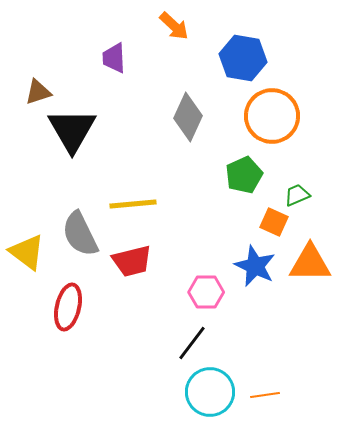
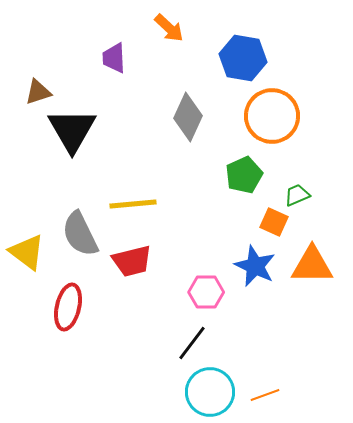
orange arrow: moved 5 px left, 2 px down
orange triangle: moved 2 px right, 2 px down
orange line: rotated 12 degrees counterclockwise
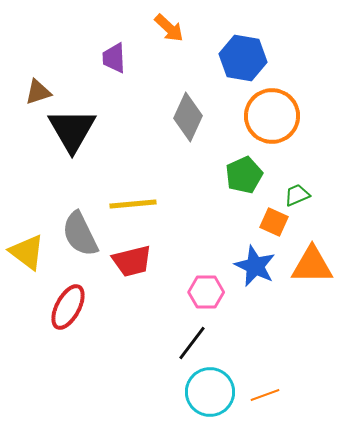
red ellipse: rotated 15 degrees clockwise
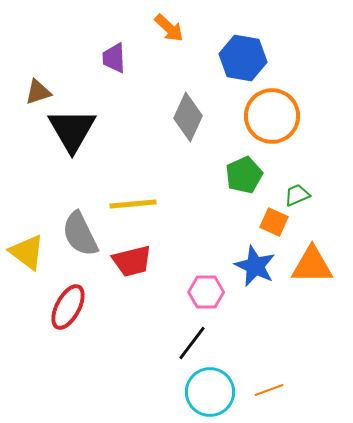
orange line: moved 4 px right, 5 px up
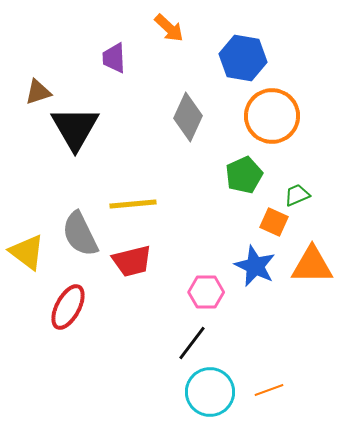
black triangle: moved 3 px right, 2 px up
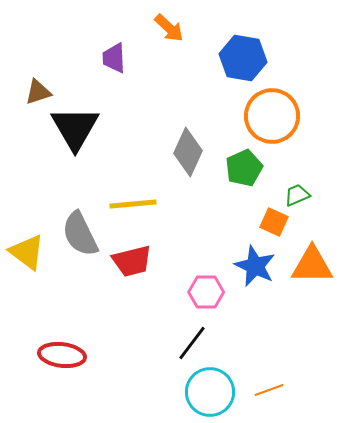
gray diamond: moved 35 px down
green pentagon: moved 7 px up
red ellipse: moved 6 px left, 48 px down; rotated 69 degrees clockwise
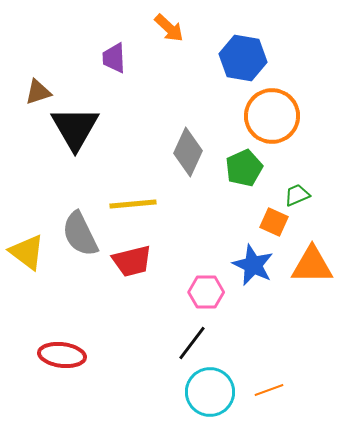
blue star: moved 2 px left, 1 px up
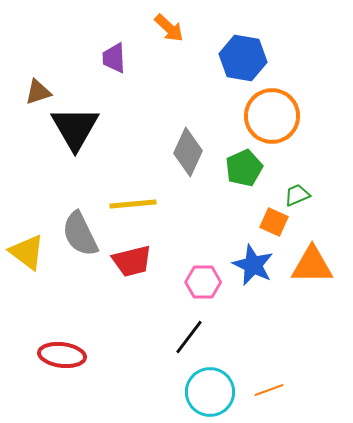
pink hexagon: moved 3 px left, 10 px up
black line: moved 3 px left, 6 px up
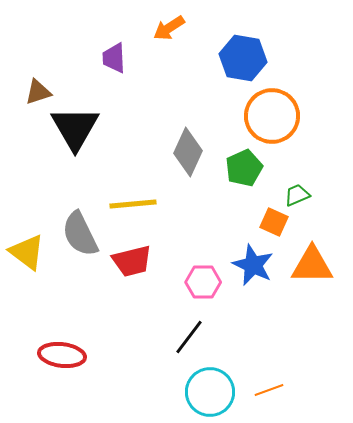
orange arrow: rotated 104 degrees clockwise
